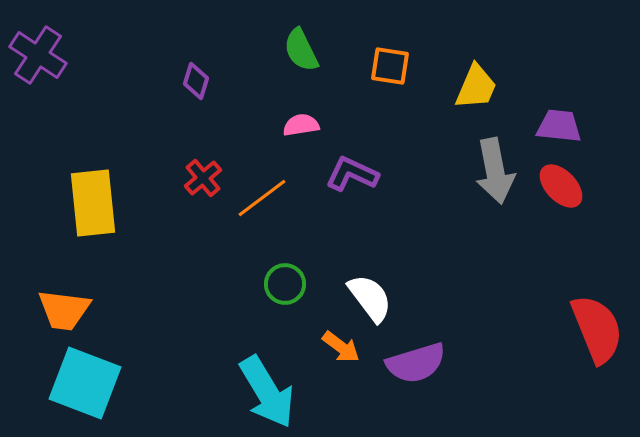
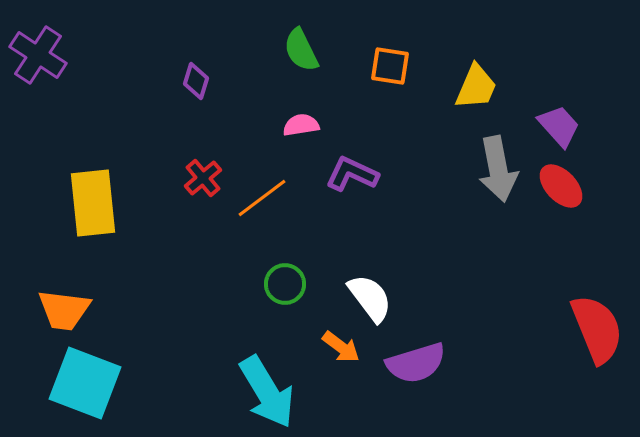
purple trapezoid: rotated 42 degrees clockwise
gray arrow: moved 3 px right, 2 px up
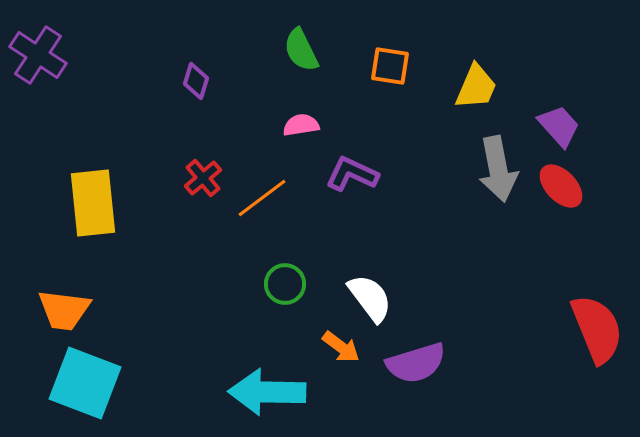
cyan arrow: rotated 122 degrees clockwise
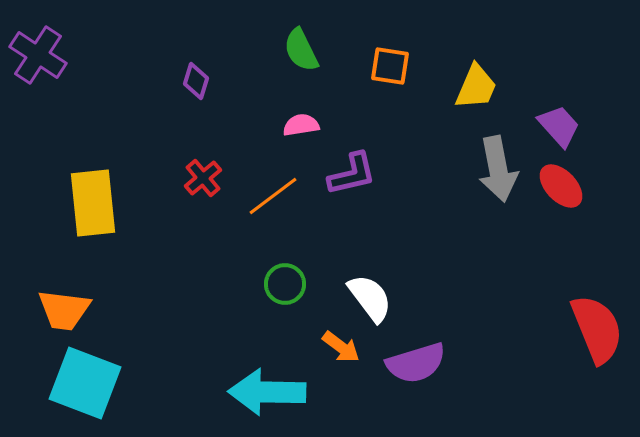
purple L-shape: rotated 142 degrees clockwise
orange line: moved 11 px right, 2 px up
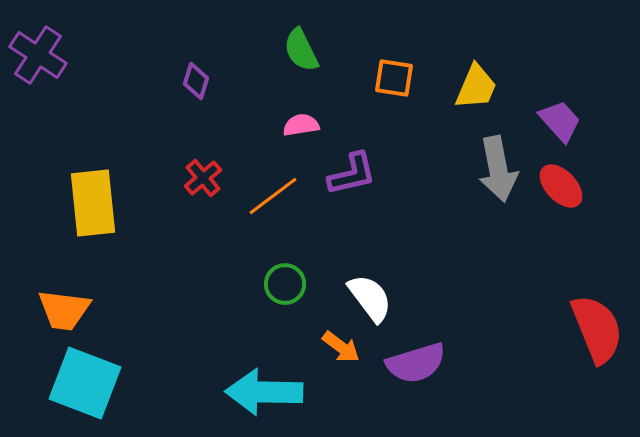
orange square: moved 4 px right, 12 px down
purple trapezoid: moved 1 px right, 5 px up
cyan arrow: moved 3 px left
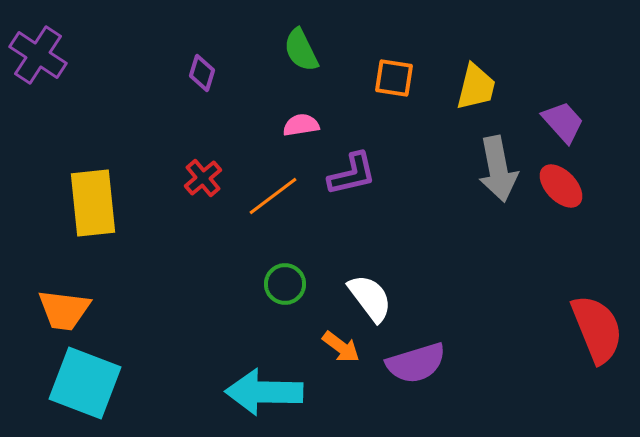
purple diamond: moved 6 px right, 8 px up
yellow trapezoid: rotated 9 degrees counterclockwise
purple trapezoid: moved 3 px right, 1 px down
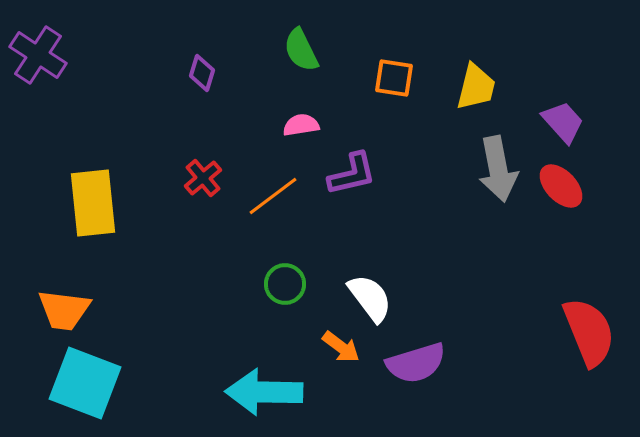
red semicircle: moved 8 px left, 3 px down
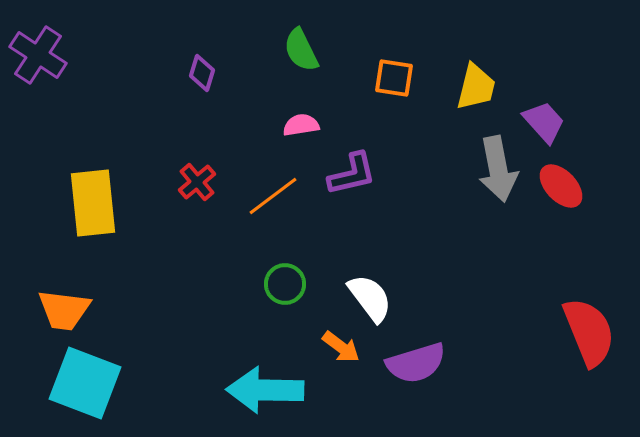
purple trapezoid: moved 19 px left
red cross: moved 6 px left, 4 px down
cyan arrow: moved 1 px right, 2 px up
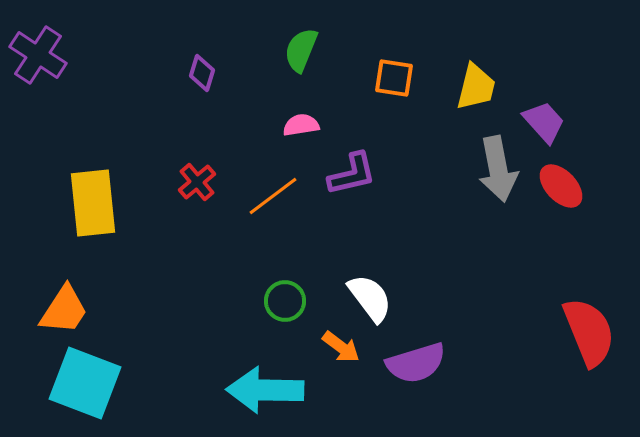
green semicircle: rotated 48 degrees clockwise
green circle: moved 17 px down
orange trapezoid: rotated 64 degrees counterclockwise
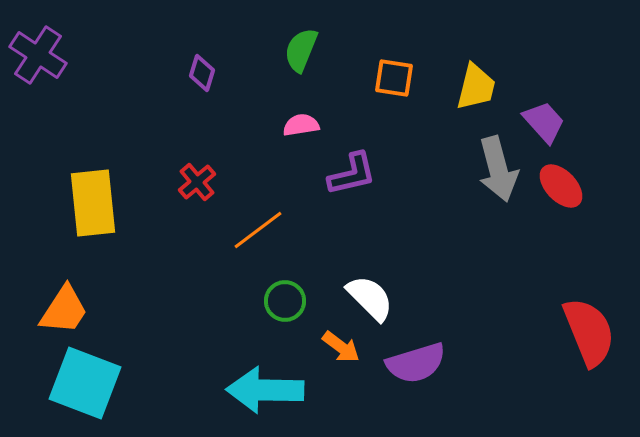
gray arrow: rotated 4 degrees counterclockwise
orange line: moved 15 px left, 34 px down
white semicircle: rotated 8 degrees counterclockwise
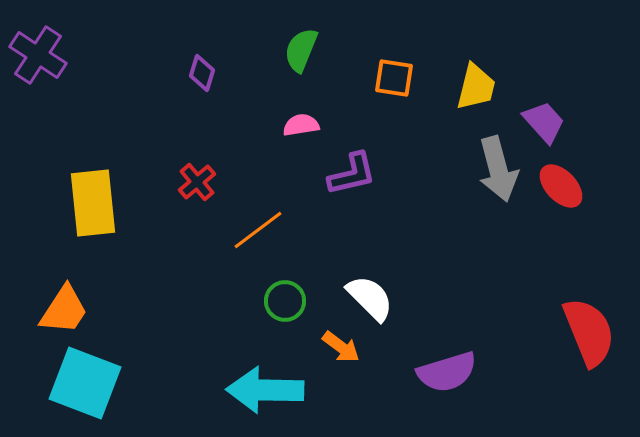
purple semicircle: moved 31 px right, 9 px down
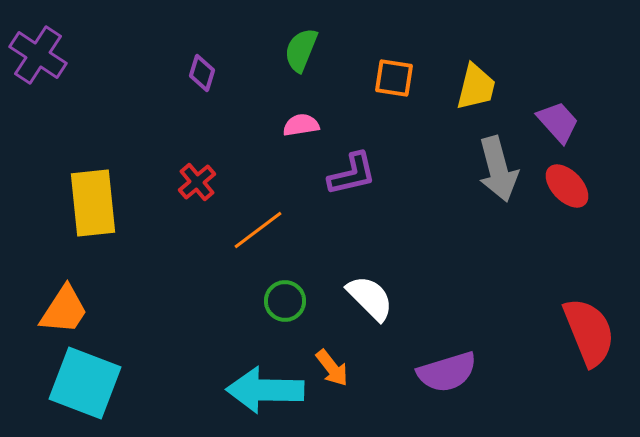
purple trapezoid: moved 14 px right
red ellipse: moved 6 px right
orange arrow: moved 9 px left, 21 px down; rotated 15 degrees clockwise
